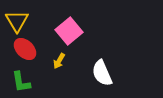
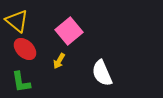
yellow triangle: rotated 20 degrees counterclockwise
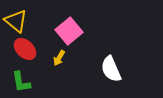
yellow triangle: moved 1 px left
yellow arrow: moved 3 px up
white semicircle: moved 9 px right, 4 px up
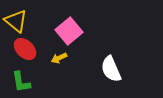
yellow arrow: rotated 35 degrees clockwise
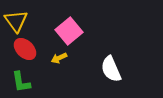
yellow triangle: rotated 15 degrees clockwise
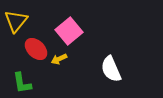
yellow triangle: rotated 15 degrees clockwise
red ellipse: moved 11 px right
yellow arrow: moved 1 px down
green L-shape: moved 1 px right, 1 px down
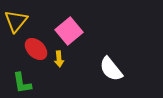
yellow arrow: rotated 70 degrees counterclockwise
white semicircle: rotated 16 degrees counterclockwise
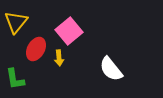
yellow triangle: moved 1 px down
red ellipse: rotated 75 degrees clockwise
yellow arrow: moved 1 px up
green L-shape: moved 7 px left, 4 px up
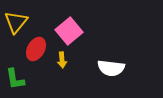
yellow arrow: moved 3 px right, 2 px down
white semicircle: moved 1 px up; rotated 44 degrees counterclockwise
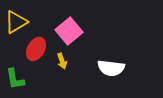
yellow triangle: rotated 20 degrees clockwise
yellow arrow: moved 1 px down; rotated 14 degrees counterclockwise
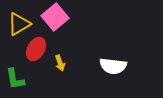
yellow triangle: moved 3 px right, 2 px down
pink square: moved 14 px left, 14 px up
yellow arrow: moved 2 px left, 2 px down
white semicircle: moved 2 px right, 2 px up
